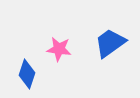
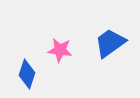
pink star: moved 1 px right, 1 px down
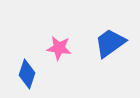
pink star: moved 1 px left, 2 px up
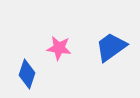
blue trapezoid: moved 1 px right, 4 px down
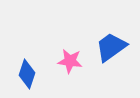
pink star: moved 11 px right, 13 px down
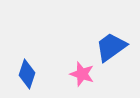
pink star: moved 12 px right, 13 px down; rotated 10 degrees clockwise
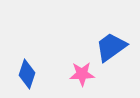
pink star: rotated 20 degrees counterclockwise
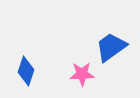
blue diamond: moved 1 px left, 3 px up
